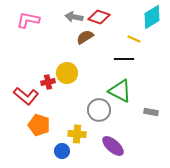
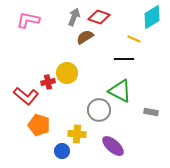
gray arrow: rotated 102 degrees clockwise
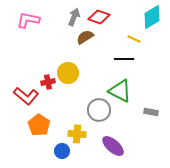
yellow circle: moved 1 px right
orange pentagon: rotated 15 degrees clockwise
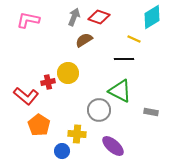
brown semicircle: moved 1 px left, 3 px down
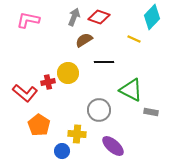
cyan diamond: rotated 15 degrees counterclockwise
black line: moved 20 px left, 3 px down
green triangle: moved 11 px right, 1 px up
red L-shape: moved 1 px left, 3 px up
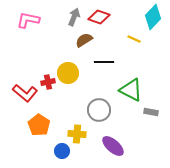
cyan diamond: moved 1 px right
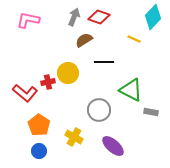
yellow cross: moved 3 px left, 3 px down; rotated 24 degrees clockwise
blue circle: moved 23 px left
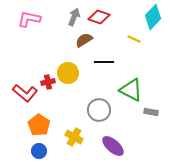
pink L-shape: moved 1 px right, 1 px up
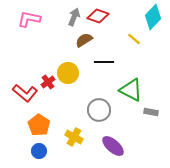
red diamond: moved 1 px left, 1 px up
yellow line: rotated 16 degrees clockwise
red cross: rotated 24 degrees counterclockwise
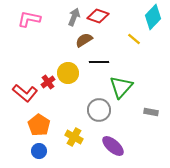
black line: moved 5 px left
green triangle: moved 10 px left, 3 px up; rotated 45 degrees clockwise
